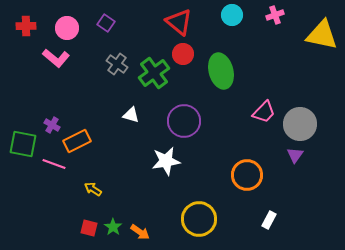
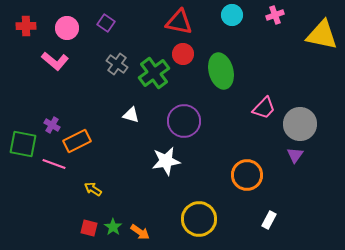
red triangle: rotated 28 degrees counterclockwise
pink L-shape: moved 1 px left, 3 px down
pink trapezoid: moved 4 px up
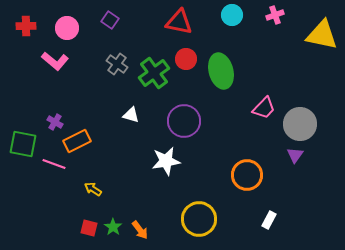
purple square: moved 4 px right, 3 px up
red circle: moved 3 px right, 5 px down
purple cross: moved 3 px right, 3 px up
orange arrow: moved 2 px up; rotated 18 degrees clockwise
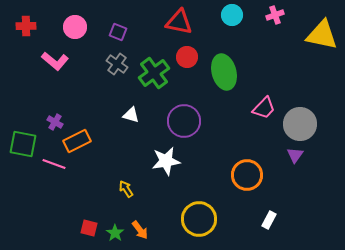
purple square: moved 8 px right, 12 px down; rotated 12 degrees counterclockwise
pink circle: moved 8 px right, 1 px up
red circle: moved 1 px right, 2 px up
green ellipse: moved 3 px right, 1 px down
yellow arrow: moved 33 px right; rotated 24 degrees clockwise
green star: moved 2 px right, 6 px down
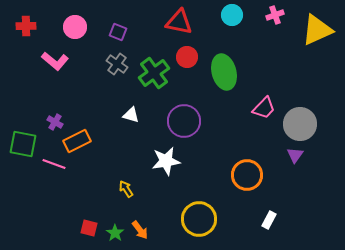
yellow triangle: moved 5 px left, 5 px up; rotated 36 degrees counterclockwise
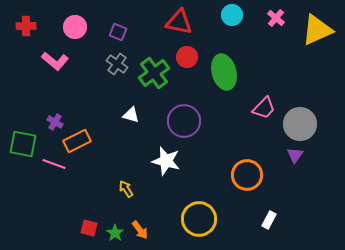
pink cross: moved 1 px right, 3 px down; rotated 30 degrees counterclockwise
white star: rotated 24 degrees clockwise
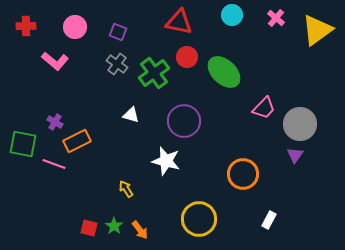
yellow triangle: rotated 12 degrees counterclockwise
green ellipse: rotated 32 degrees counterclockwise
orange circle: moved 4 px left, 1 px up
green star: moved 1 px left, 7 px up
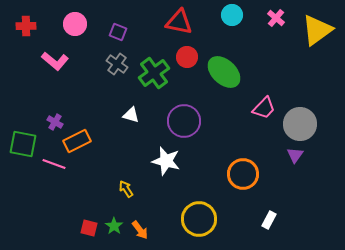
pink circle: moved 3 px up
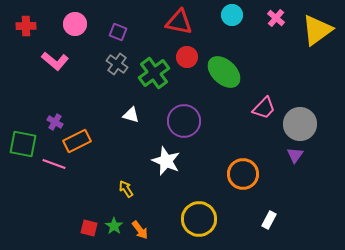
white star: rotated 8 degrees clockwise
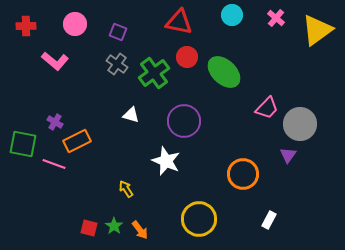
pink trapezoid: moved 3 px right
purple triangle: moved 7 px left
